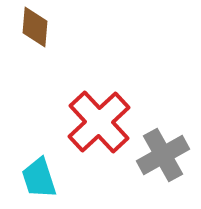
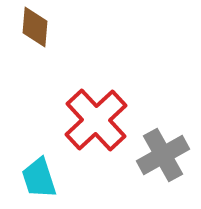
red cross: moved 3 px left, 2 px up
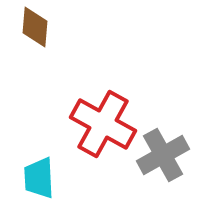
red cross: moved 7 px right, 4 px down; rotated 18 degrees counterclockwise
cyan trapezoid: rotated 15 degrees clockwise
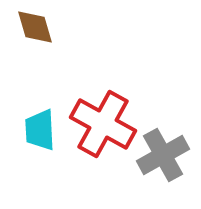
brown diamond: rotated 21 degrees counterclockwise
cyan trapezoid: moved 1 px right, 48 px up
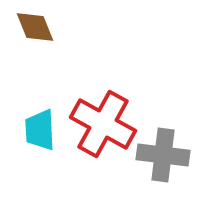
brown diamond: rotated 6 degrees counterclockwise
gray cross: rotated 36 degrees clockwise
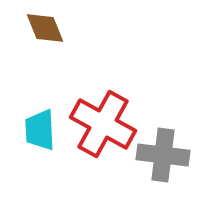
brown diamond: moved 10 px right, 1 px down
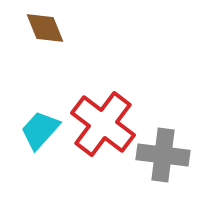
red cross: rotated 8 degrees clockwise
cyan trapezoid: rotated 45 degrees clockwise
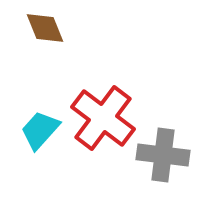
red cross: moved 6 px up
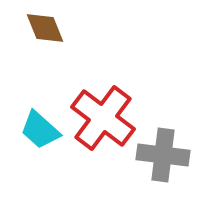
cyan trapezoid: rotated 90 degrees counterclockwise
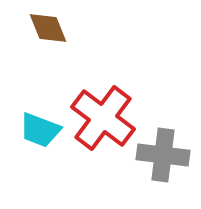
brown diamond: moved 3 px right
cyan trapezoid: rotated 21 degrees counterclockwise
